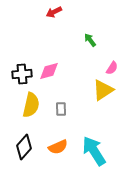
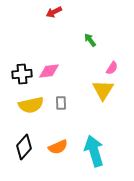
pink diamond: rotated 10 degrees clockwise
yellow triangle: rotated 25 degrees counterclockwise
yellow semicircle: rotated 65 degrees clockwise
gray rectangle: moved 6 px up
cyan arrow: rotated 16 degrees clockwise
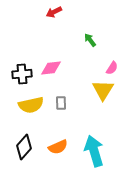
pink diamond: moved 2 px right, 3 px up
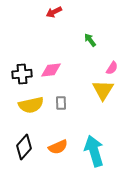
pink diamond: moved 2 px down
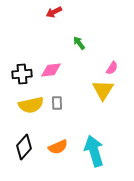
green arrow: moved 11 px left, 3 px down
gray rectangle: moved 4 px left
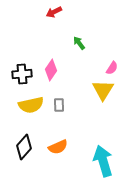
pink diamond: rotated 50 degrees counterclockwise
gray rectangle: moved 2 px right, 2 px down
cyan arrow: moved 9 px right, 10 px down
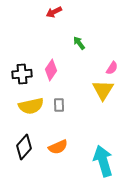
yellow semicircle: moved 1 px down
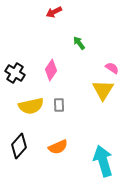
pink semicircle: rotated 88 degrees counterclockwise
black cross: moved 7 px left, 1 px up; rotated 36 degrees clockwise
black diamond: moved 5 px left, 1 px up
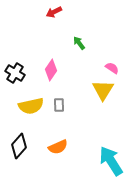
cyan arrow: moved 8 px right; rotated 16 degrees counterclockwise
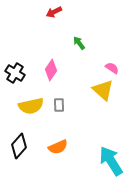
yellow triangle: rotated 20 degrees counterclockwise
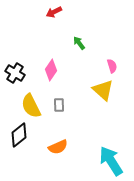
pink semicircle: moved 2 px up; rotated 40 degrees clockwise
yellow semicircle: rotated 75 degrees clockwise
black diamond: moved 11 px up; rotated 10 degrees clockwise
